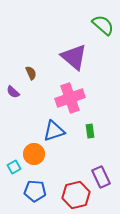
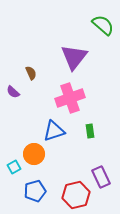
purple triangle: rotated 28 degrees clockwise
blue pentagon: rotated 20 degrees counterclockwise
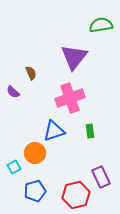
green semicircle: moved 2 px left; rotated 50 degrees counterclockwise
orange circle: moved 1 px right, 1 px up
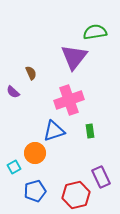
green semicircle: moved 6 px left, 7 px down
pink cross: moved 1 px left, 2 px down
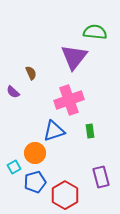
green semicircle: rotated 15 degrees clockwise
purple rectangle: rotated 10 degrees clockwise
blue pentagon: moved 9 px up
red hexagon: moved 11 px left; rotated 16 degrees counterclockwise
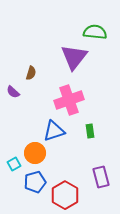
brown semicircle: rotated 40 degrees clockwise
cyan square: moved 3 px up
